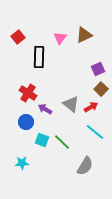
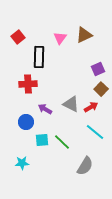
red cross: moved 9 px up; rotated 36 degrees counterclockwise
gray triangle: rotated 12 degrees counterclockwise
cyan square: rotated 24 degrees counterclockwise
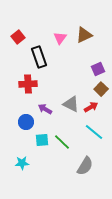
black rectangle: rotated 20 degrees counterclockwise
cyan line: moved 1 px left
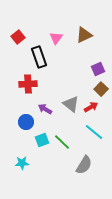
pink triangle: moved 4 px left
gray triangle: rotated 12 degrees clockwise
cyan square: rotated 16 degrees counterclockwise
gray semicircle: moved 1 px left, 1 px up
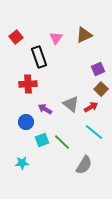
red square: moved 2 px left
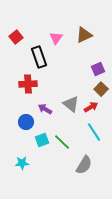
cyan line: rotated 18 degrees clockwise
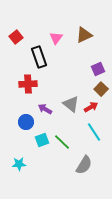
cyan star: moved 3 px left, 1 px down
